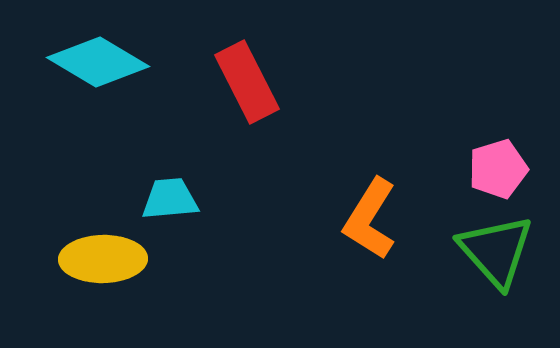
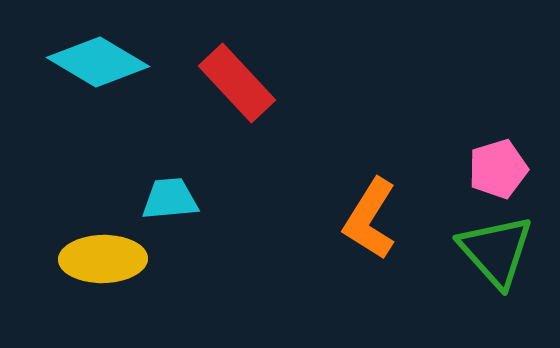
red rectangle: moved 10 px left, 1 px down; rotated 16 degrees counterclockwise
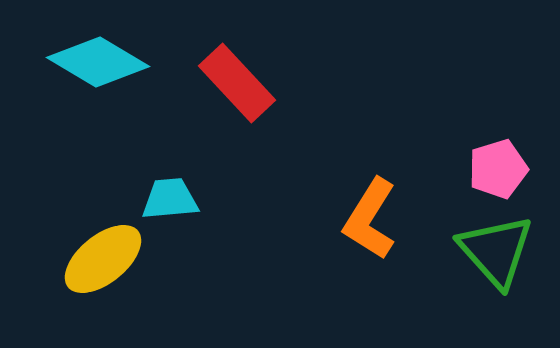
yellow ellipse: rotated 38 degrees counterclockwise
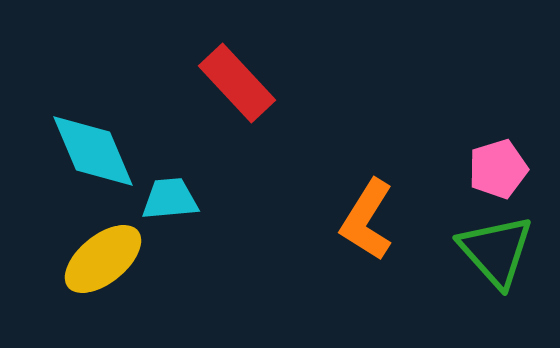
cyan diamond: moved 5 px left, 89 px down; rotated 36 degrees clockwise
orange L-shape: moved 3 px left, 1 px down
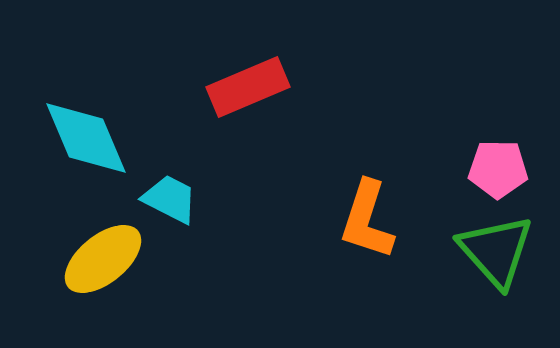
red rectangle: moved 11 px right, 4 px down; rotated 70 degrees counterclockwise
cyan diamond: moved 7 px left, 13 px up
pink pentagon: rotated 18 degrees clockwise
cyan trapezoid: rotated 32 degrees clockwise
orange L-shape: rotated 14 degrees counterclockwise
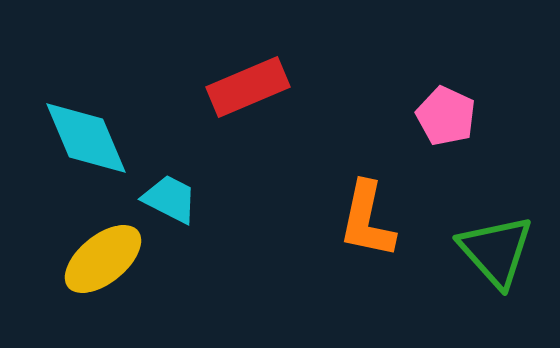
pink pentagon: moved 52 px left, 53 px up; rotated 24 degrees clockwise
orange L-shape: rotated 6 degrees counterclockwise
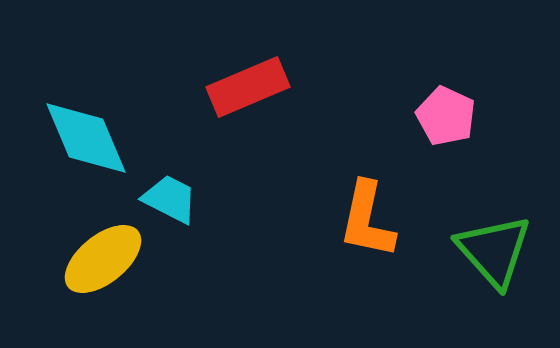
green triangle: moved 2 px left
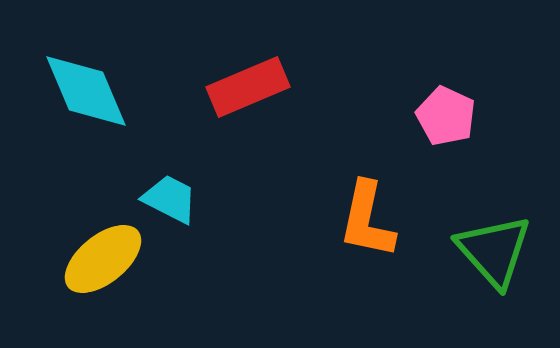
cyan diamond: moved 47 px up
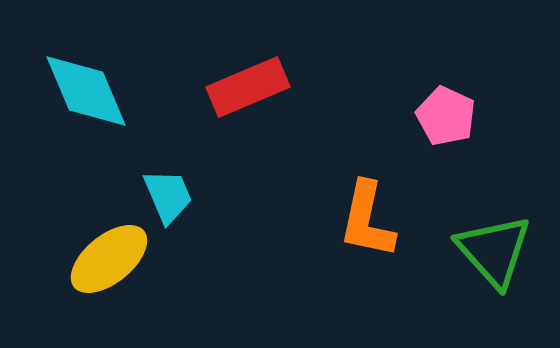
cyan trapezoid: moved 2 px left, 3 px up; rotated 40 degrees clockwise
yellow ellipse: moved 6 px right
